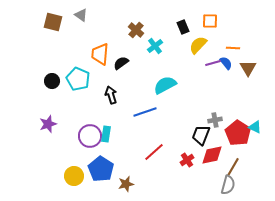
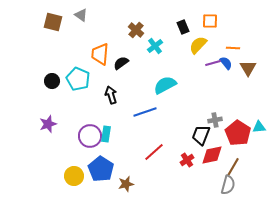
cyan triangle: moved 4 px right; rotated 32 degrees counterclockwise
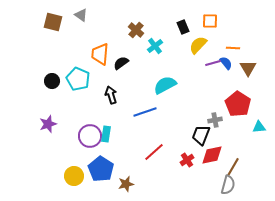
red pentagon: moved 29 px up
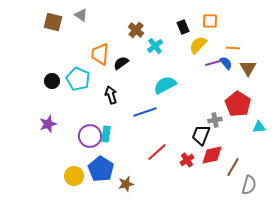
red line: moved 3 px right
gray semicircle: moved 21 px right
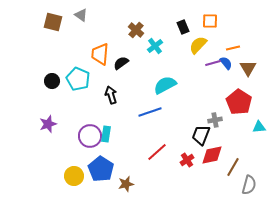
orange line: rotated 16 degrees counterclockwise
red pentagon: moved 1 px right, 2 px up
blue line: moved 5 px right
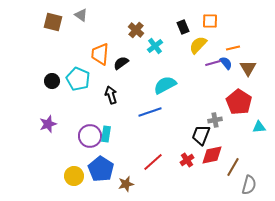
red line: moved 4 px left, 10 px down
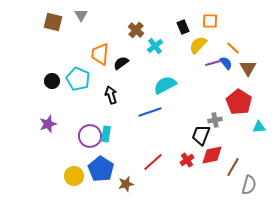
gray triangle: rotated 24 degrees clockwise
orange line: rotated 56 degrees clockwise
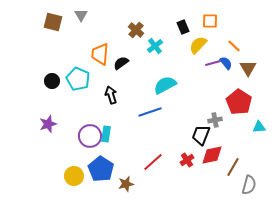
orange line: moved 1 px right, 2 px up
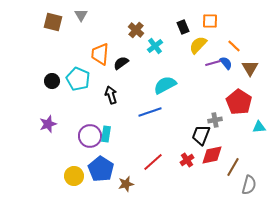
brown triangle: moved 2 px right
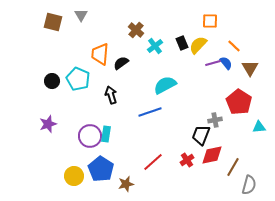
black rectangle: moved 1 px left, 16 px down
